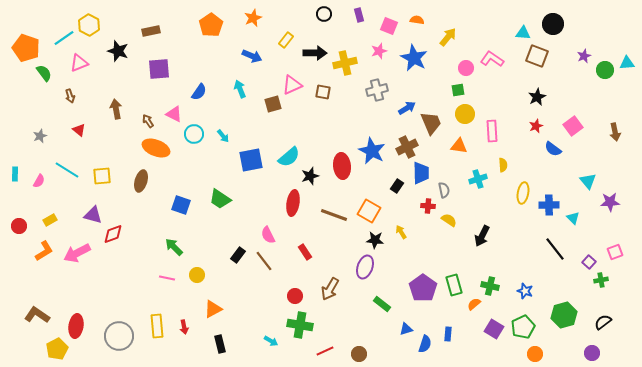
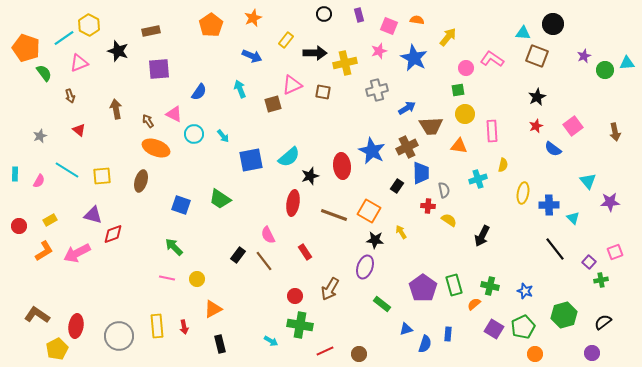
brown trapezoid at (431, 123): moved 3 px down; rotated 110 degrees clockwise
yellow semicircle at (503, 165): rotated 16 degrees clockwise
yellow circle at (197, 275): moved 4 px down
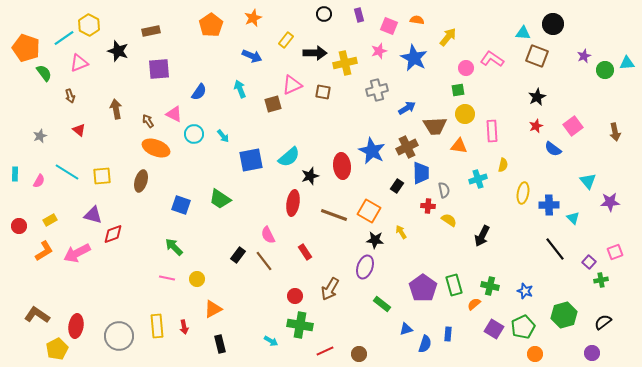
brown trapezoid at (431, 126): moved 4 px right
cyan line at (67, 170): moved 2 px down
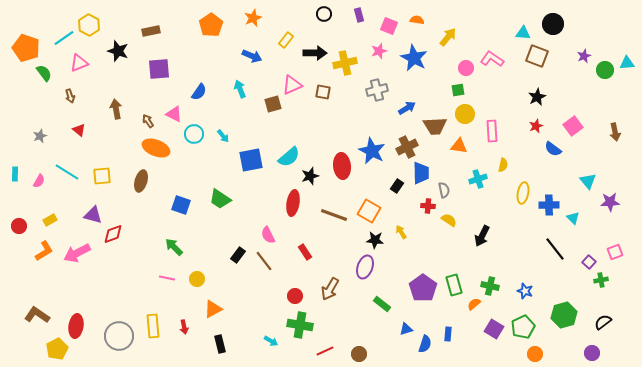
yellow rectangle at (157, 326): moved 4 px left
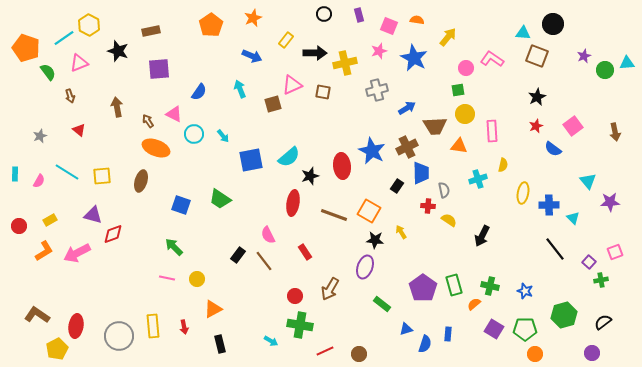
green semicircle at (44, 73): moved 4 px right, 1 px up
brown arrow at (116, 109): moved 1 px right, 2 px up
green pentagon at (523, 327): moved 2 px right, 2 px down; rotated 25 degrees clockwise
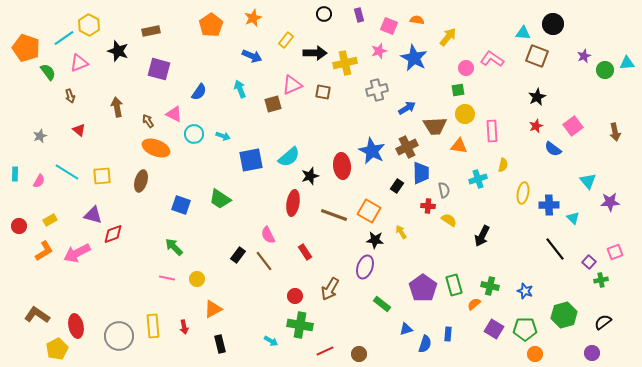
purple square at (159, 69): rotated 20 degrees clockwise
cyan arrow at (223, 136): rotated 32 degrees counterclockwise
red ellipse at (76, 326): rotated 20 degrees counterclockwise
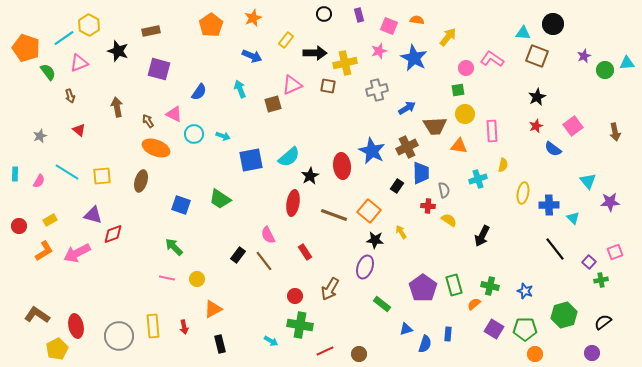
brown square at (323, 92): moved 5 px right, 6 px up
black star at (310, 176): rotated 12 degrees counterclockwise
orange square at (369, 211): rotated 10 degrees clockwise
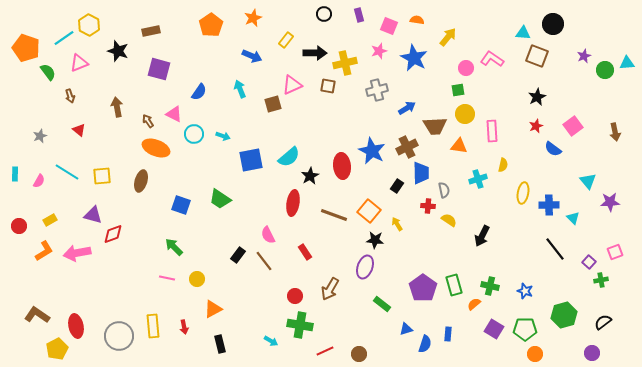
yellow arrow at (401, 232): moved 4 px left, 8 px up
pink arrow at (77, 253): rotated 16 degrees clockwise
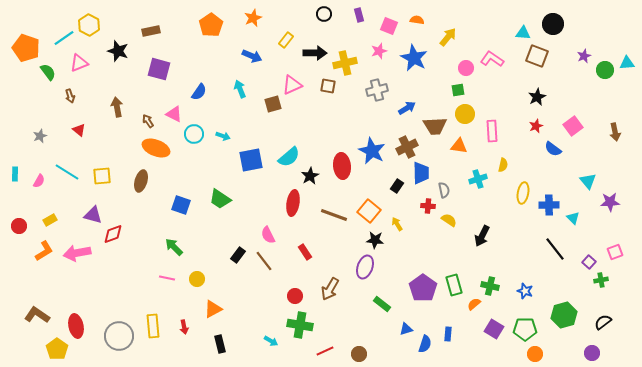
yellow pentagon at (57, 349): rotated 10 degrees counterclockwise
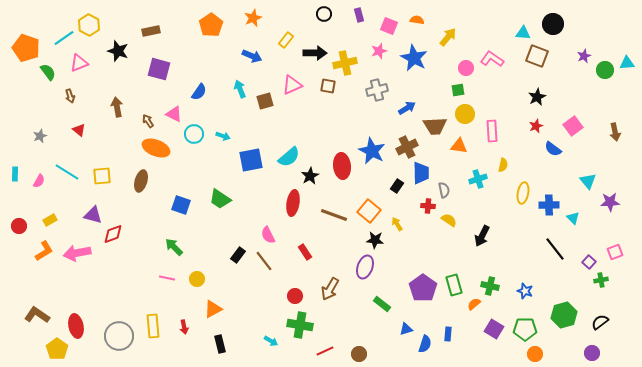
brown square at (273, 104): moved 8 px left, 3 px up
black semicircle at (603, 322): moved 3 px left
